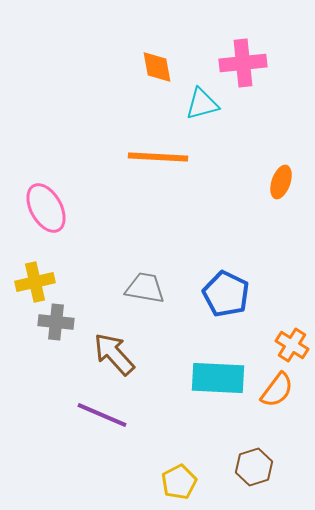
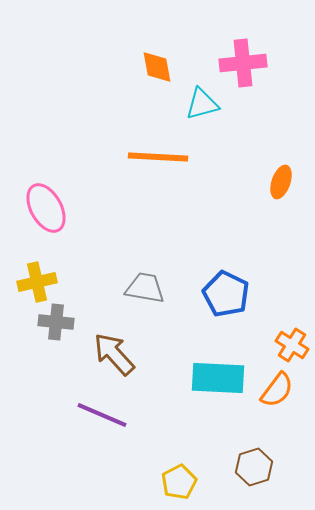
yellow cross: moved 2 px right
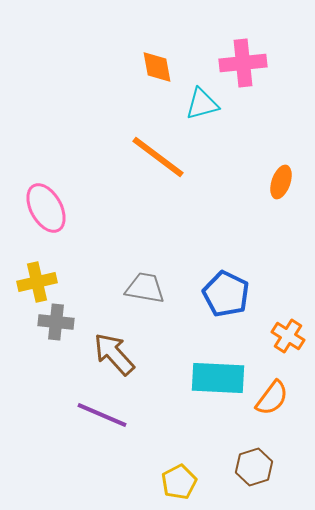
orange line: rotated 34 degrees clockwise
orange cross: moved 4 px left, 9 px up
orange semicircle: moved 5 px left, 8 px down
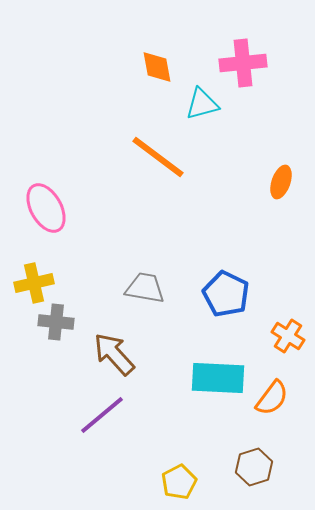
yellow cross: moved 3 px left, 1 px down
purple line: rotated 63 degrees counterclockwise
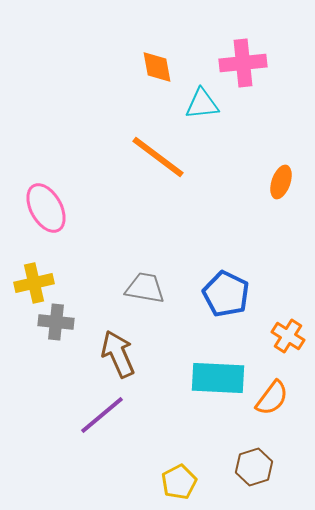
cyan triangle: rotated 9 degrees clockwise
brown arrow: moved 4 px right; rotated 18 degrees clockwise
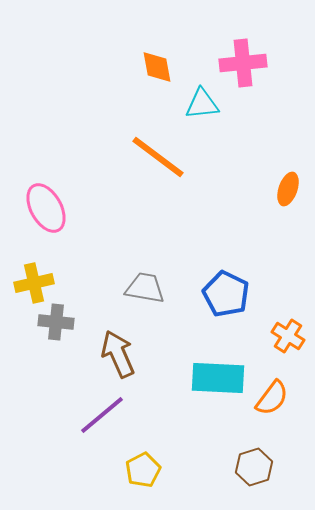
orange ellipse: moved 7 px right, 7 px down
yellow pentagon: moved 36 px left, 12 px up
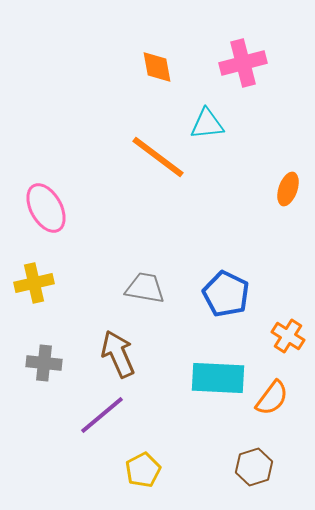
pink cross: rotated 9 degrees counterclockwise
cyan triangle: moved 5 px right, 20 px down
gray cross: moved 12 px left, 41 px down
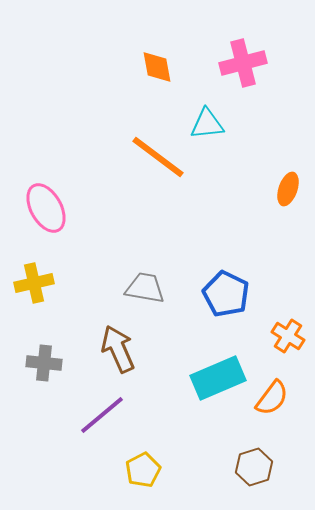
brown arrow: moved 5 px up
cyan rectangle: rotated 26 degrees counterclockwise
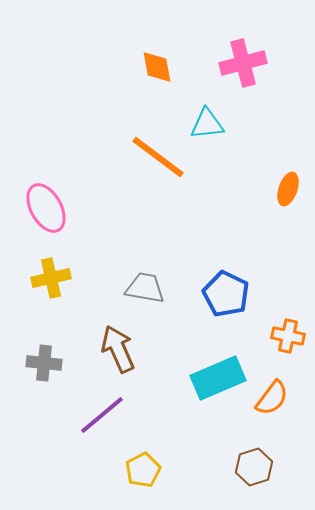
yellow cross: moved 17 px right, 5 px up
orange cross: rotated 20 degrees counterclockwise
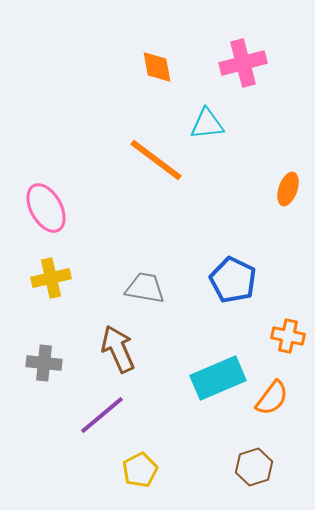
orange line: moved 2 px left, 3 px down
blue pentagon: moved 7 px right, 14 px up
yellow pentagon: moved 3 px left
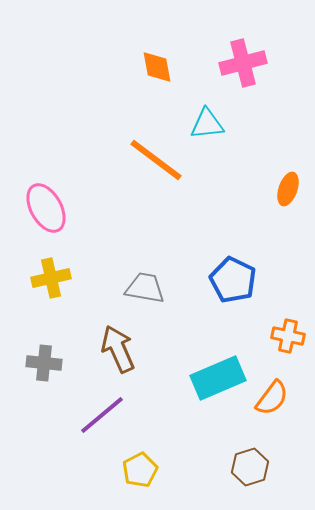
brown hexagon: moved 4 px left
